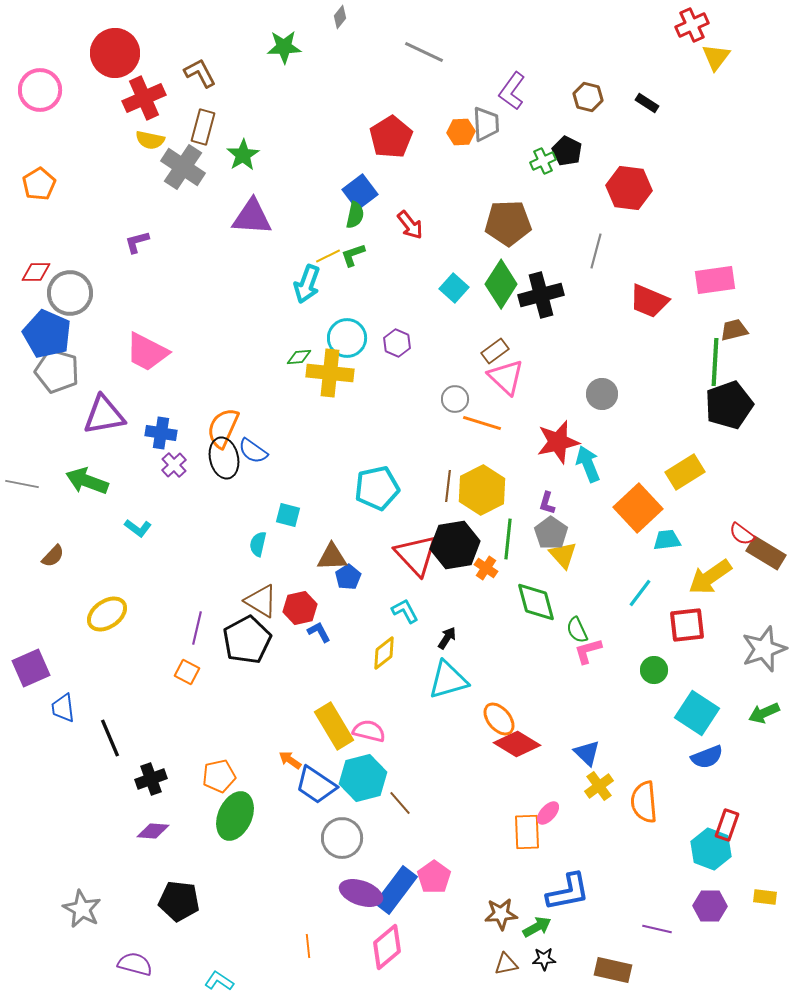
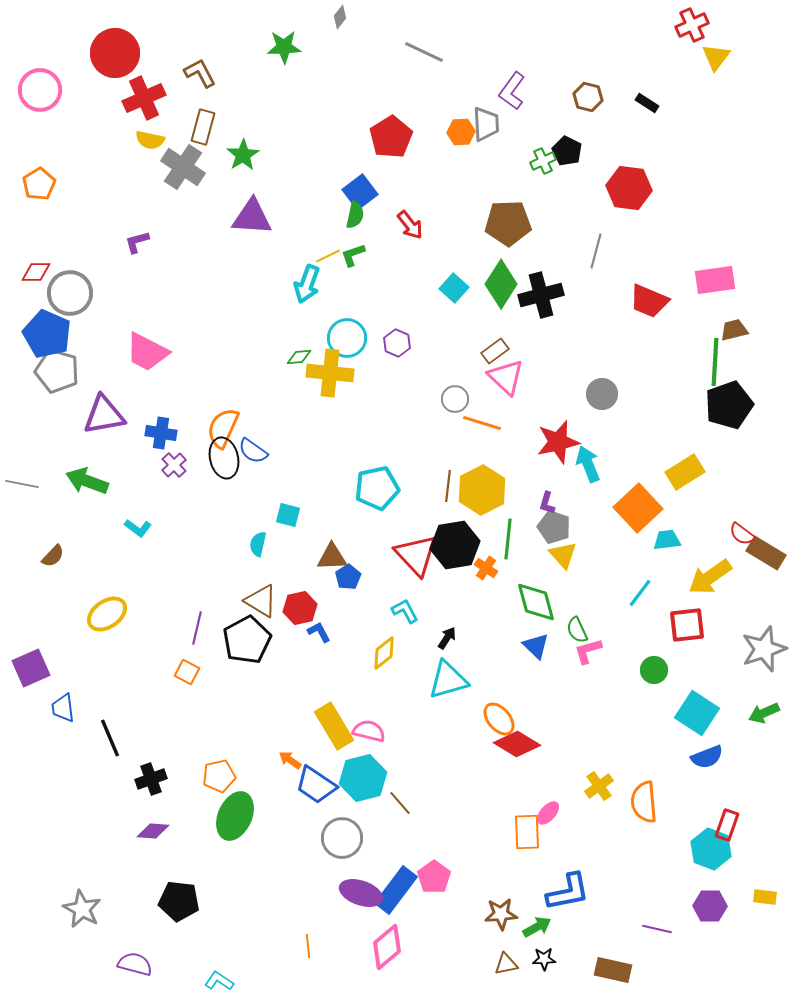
gray pentagon at (551, 533): moved 3 px right, 6 px up; rotated 16 degrees counterclockwise
blue triangle at (587, 753): moved 51 px left, 107 px up
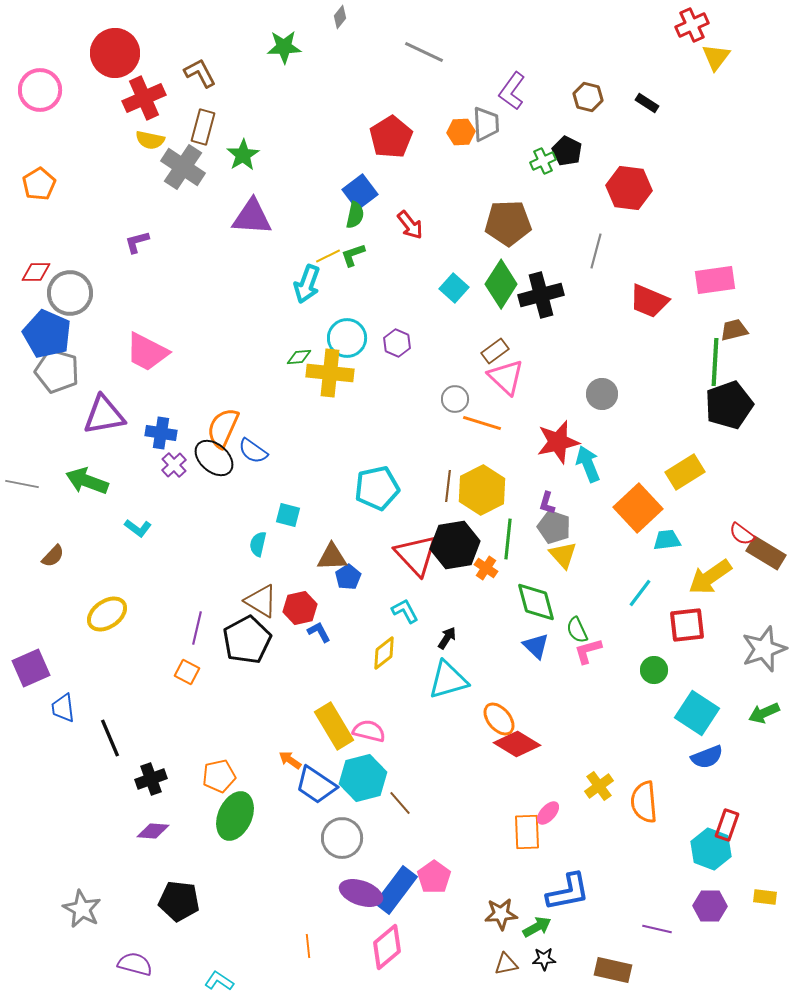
black ellipse at (224, 458): moved 10 px left; rotated 36 degrees counterclockwise
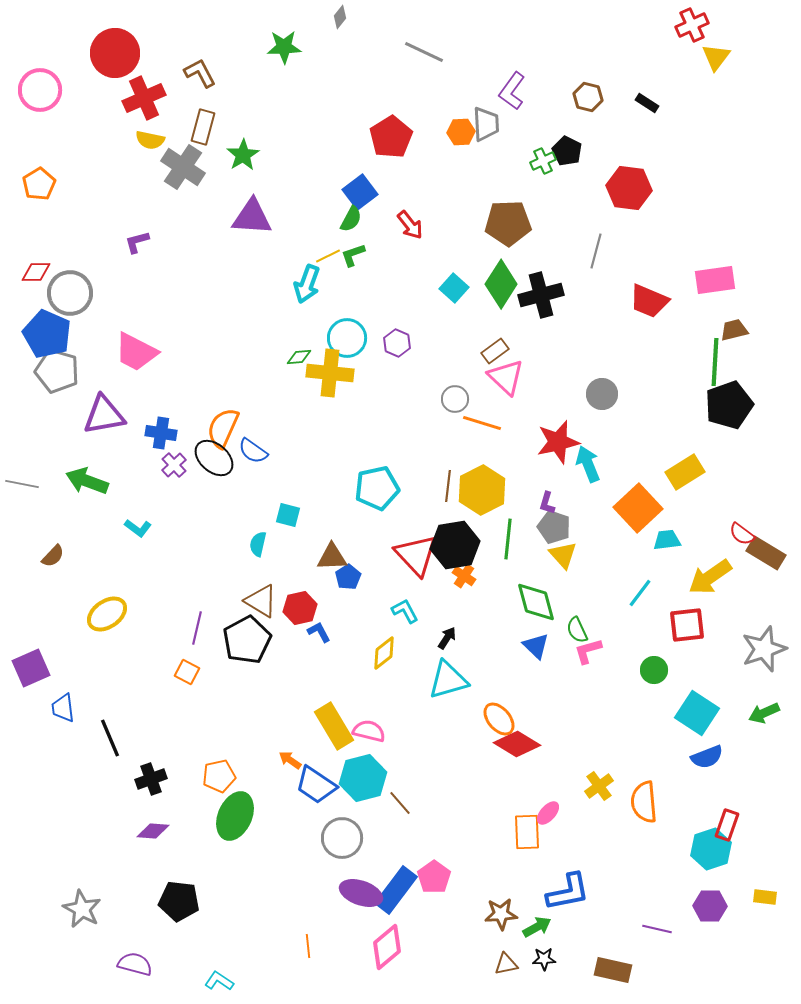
green semicircle at (355, 215): moved 4 px left, 4 px down; rotated 16 degrees clockwise
pink trapezoid at (147, 352): moved 11 px left
orange cross at (486, 568): moved 22 px left, 8 px down
cyan hexagon at (711, 849): rotated 21 degrees clockwise
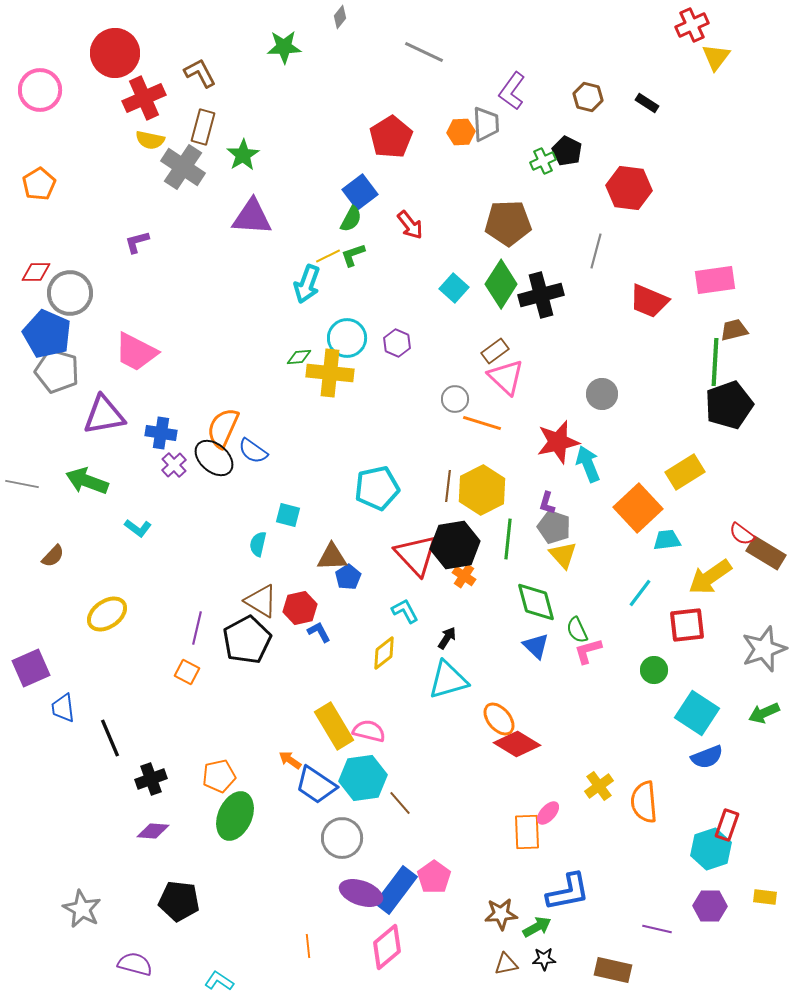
cyan hexagon at (363, 778): rotated 6 degrees clockwise
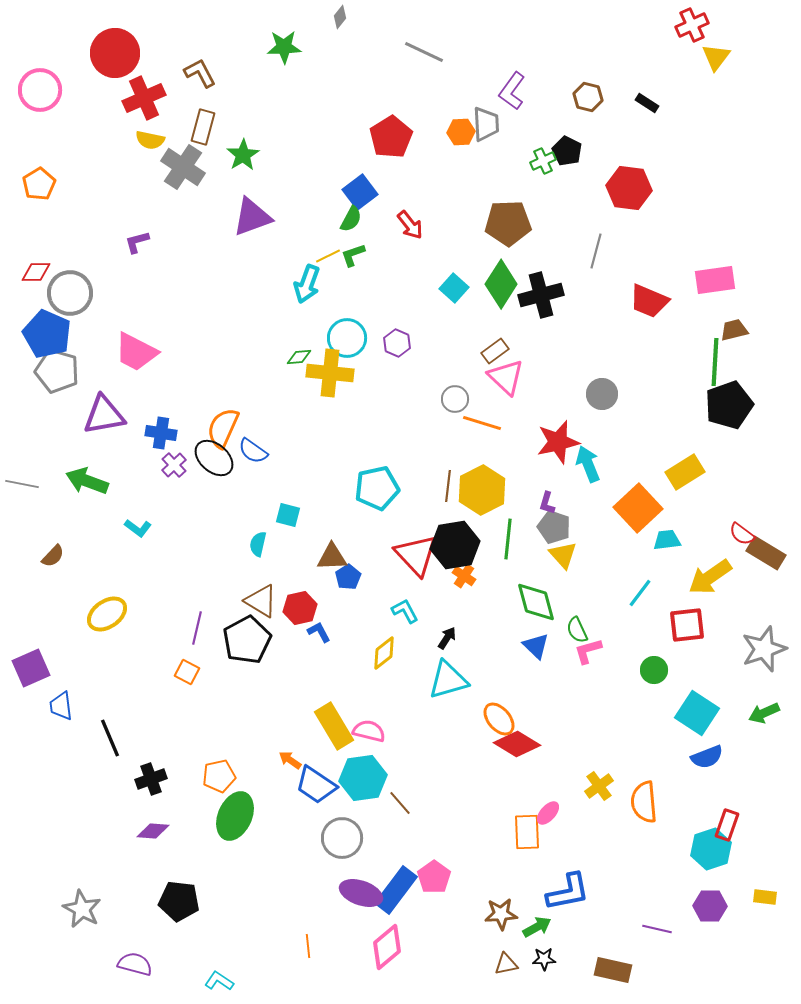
purple triangle at (252, 217): rotated 24 degrees counterclockwise
blue trapezoid at (63, 708): moved 2 px left, 2 px up
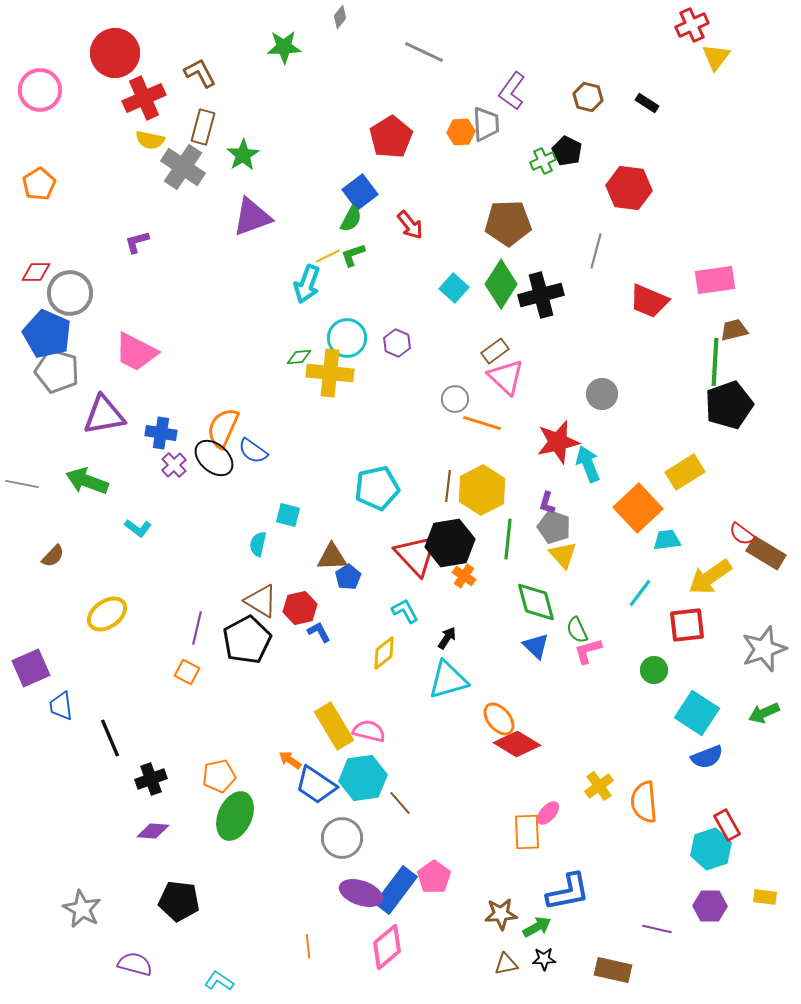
black hexagon at (455, 545): moved 5 px left, 2 px up
red rectangle at (727, 825): rotated 48 degrees counterclockwise
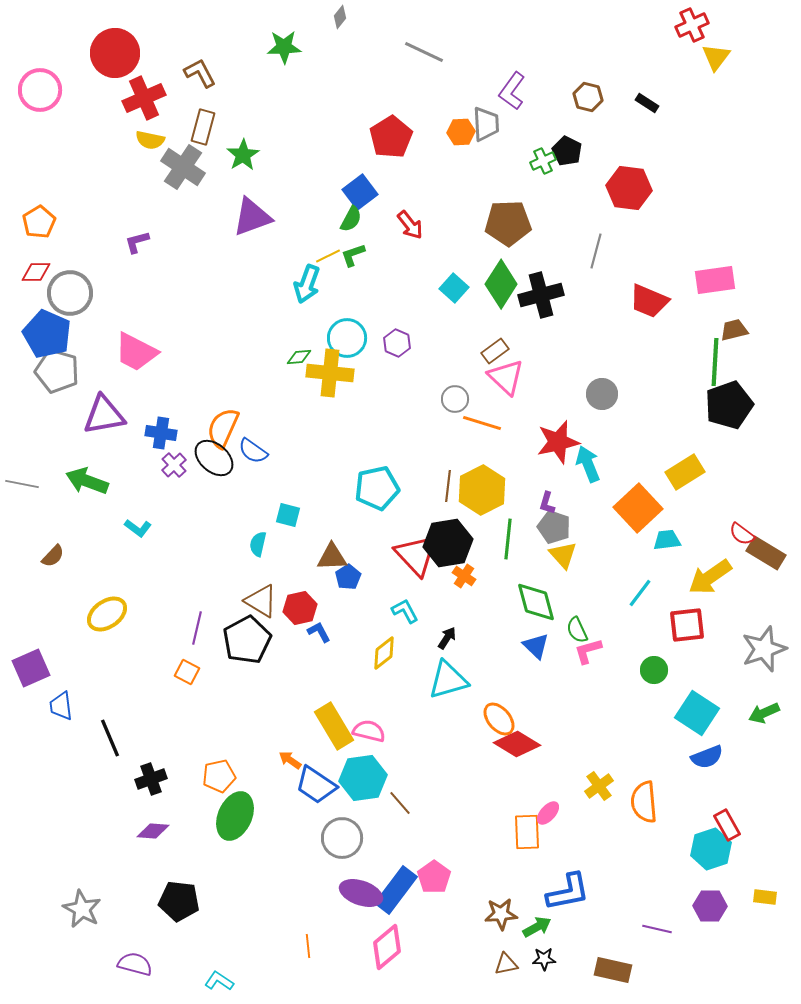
orange pentagon at (39, 184): moved 38 px down
black hexagon at (450, 543): moved 2 px left
